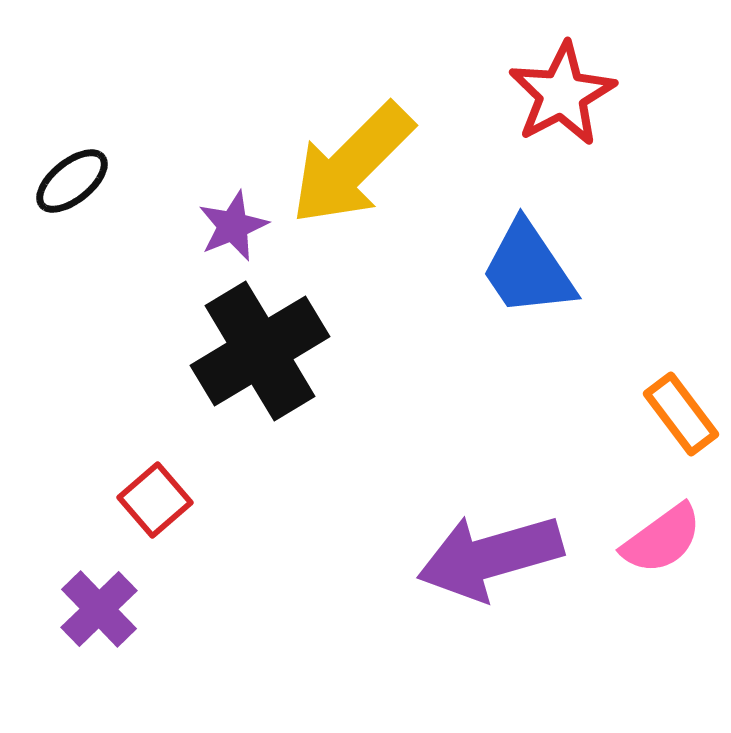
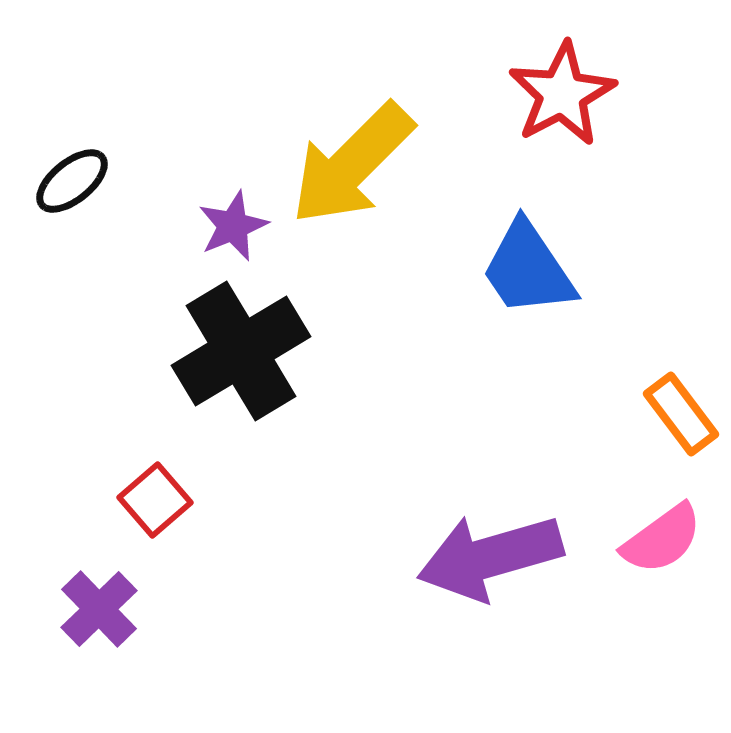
black cross: moved 19 px left
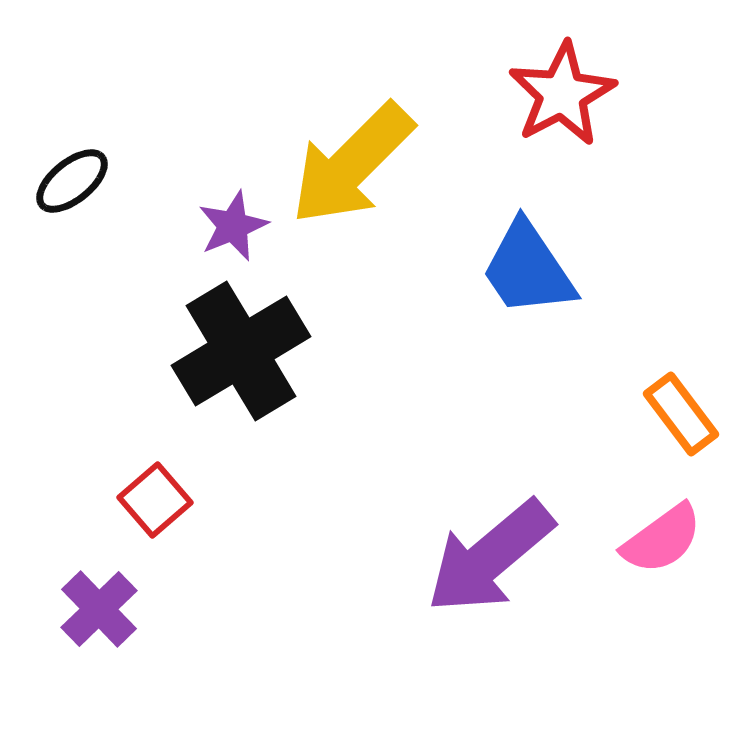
purple arrow: rotated 24 degrees counterclockwise
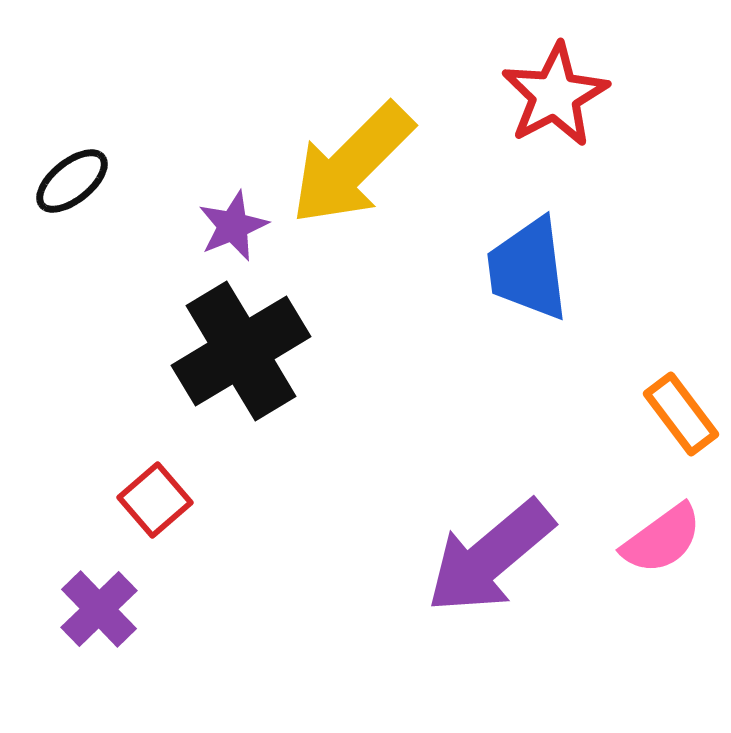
red star: moved 7 px left, 1 px down
blue trapezoid: rotated 27 degrees clockwise
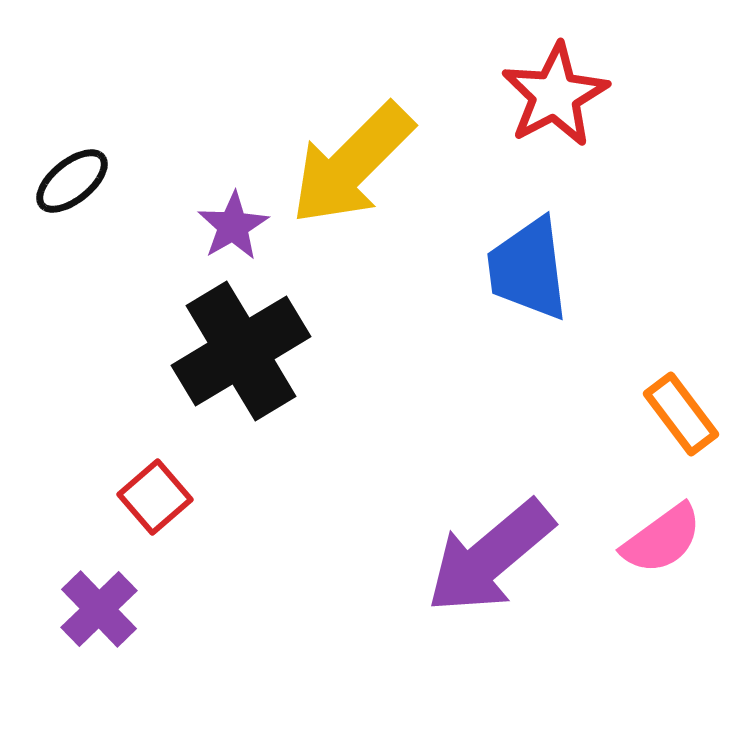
purple star: rotated 8 degrees counterclockwise
red square: moved 3 px up
